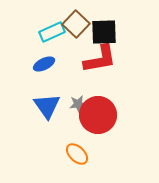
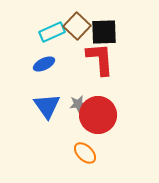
brown square: moved 1 px right, 2 px down
red L-shape: rotated 84 degrees counterclockwise
orange ellipse: moved 8 px right, 1 px up
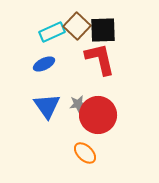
black square: moved 1 px left, 2 px up
red L-shape: rotated 9 degrees counterclockwise
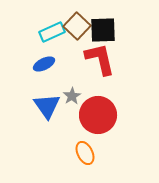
gray star: moved 6 px left, 8 px up; rotated 24 degrees counterclockwise
orange ellipse: rotated 20 degrees clockwise
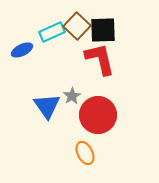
blue ellipse: moved 22 px left, 14 px up
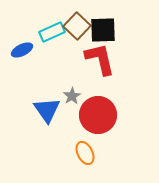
blue triangle: moved 4 px down
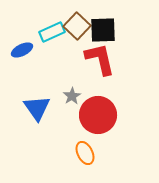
blue triangle: moved 10 px left, 2 px up
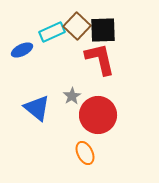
blue triangle: rotated 16 degrees counterclockwise
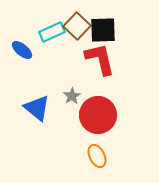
blue ellipse: rotated 65 degrees clockwise
orange ellipse: moved 12 px right, 3 px down
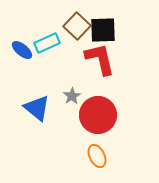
cyan rectangle: moved 5 px left, 11 px down
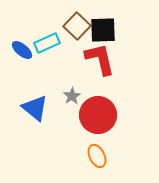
blue triangle: moved 2 px left
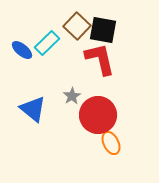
black square: rotated 12 degrees clockwise
cyan rectangle: rotated 20 degrees counterclockwise
blue triangle: moved 2 px left, 1 px down
orange ellipse: moved 14 px right, 13 px up
